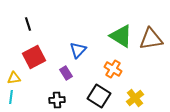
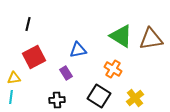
black line: rotated 32 degrees clockwise
blue triangle: rotated 36 degrees clockwise
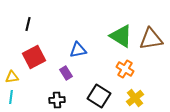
orange cross: moved 12 px right
yellow triangle: moved 2 px left, 1 px up
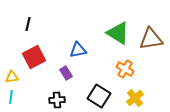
green triangle: moved 3 px left, 3 px up
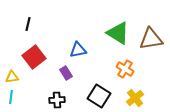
red square: rotated 10 degrees counterclockwise
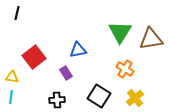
black line: moved 11 px left, 11 px up
green triangle: moved 2 px right, 1 px up; rotated 30 degrees clockwise
yellow triangle: rotated 16 degrees clockwise
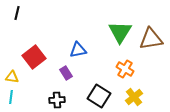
yellow cross: moved 1 px left, 1 px up
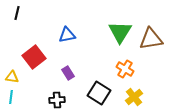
blue triangle: moved 11 px left, 15 px up
purple rectangle: moved 2 px right
black square: moved 3 px up
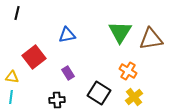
orange cross: moved 3 px right, 2 px down
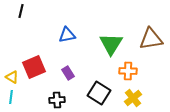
black line: moved 4 px right, 2 px up
green triangle: moved 9 px left, 12 px down
red square: moved 10 px down; rotated 15 degrees clockwise
orange cross: rotated 30 degrees counterclockwise
yellow triangle: rotated 24 degrees clockwise
yellow cross: moved 1 px left, 1 px down
